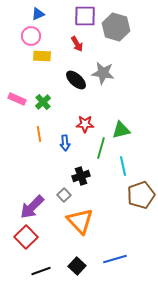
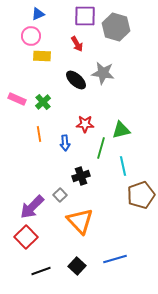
gray square: moved 4 px left
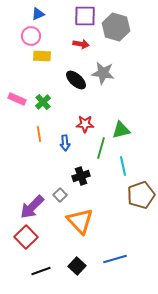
red arrow: moved 4 px right; rotated 49 degrees counterclockwise
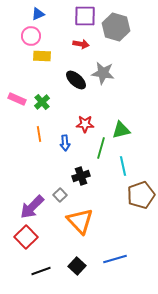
green cross: moved 1 px left
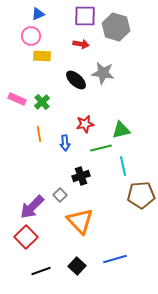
red star: rotated 12 degrees counterclockwise
green line: rotated 60 degrees clockwise
brown pentagon: rotated 16 degrees clockwise
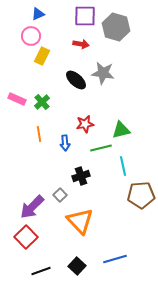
yellow rectangle: rotated 66 degrees counterclockwise
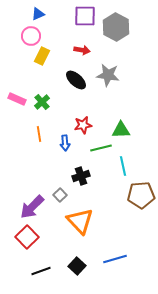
gray hexagon: rotated 12 degrees clockwise
red arrow: moved 1 px right, 6 px down
gray star: moved 5 px right, 2 px down
red star: moved 2 px left, 1 px down
green triangle: rotated 12 degrees clockwise
red square: moved 1 px right
